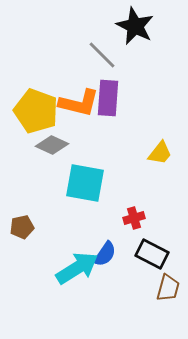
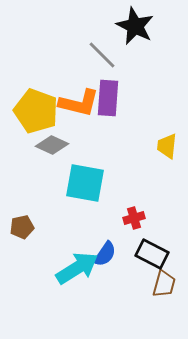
yellow trapezoid: moved 7 px right, 7 px up; rotated 148 degrees clockwise
brown trapezoid: moved 4 px left, 4 px up
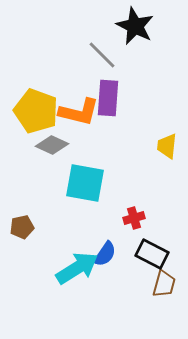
orange L-shape: moved 9 px down
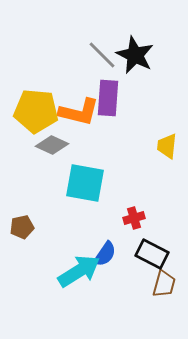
black star: moved 29 px down
yellow pentagon: rotated 15 degrees counterclockwise
cyan arrow: moved 2 px right, 3 px down
